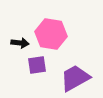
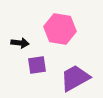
pink hexagon: moved 9 px right, 5 px up
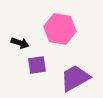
black arrow: rotated 12 degrees clockwise
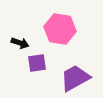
purple square: moved 2 px up
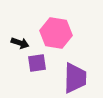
pink hexagon: moved 4 px left, 4 px down
purple trapezoid: rotated 120 degrees clockwise
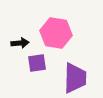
black arrow: rotated 24 degrees counterclockwise
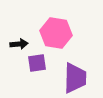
black arrow: moved 1 px left, 1 px down
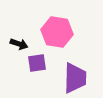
pink hexagon: moved 1 px right, 1 px up
black arrow: rotated 24 degrees clockwise
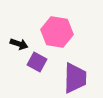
purple square: moved 1 px up; rotated 36 degrees clockwise
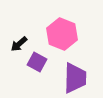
pink hexagon: moved 5 px right, 2 px down; rotated 12 degrees clockwise
black arrow: rotated 120 degrees clockwise
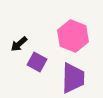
pink hexagon: moved 11 px right, 2 px down
purple trapezoid: moved 2 px left
